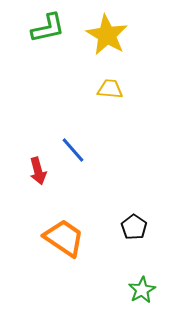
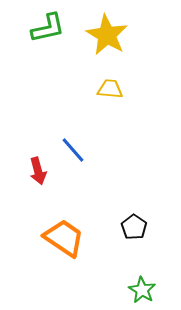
green star: rotated 12 degrees counterclockwise
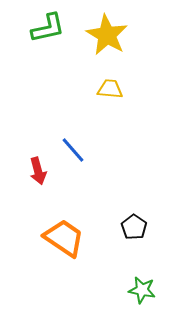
green star: rotated 20 degrees counterclockwise
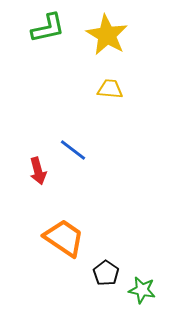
blue line: rotated 12 degrees counterclockwise
black pentagon: moved 28 px left, 46 px down
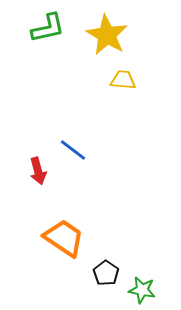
yellow trapezoid: moved 13 px right, 9 px up
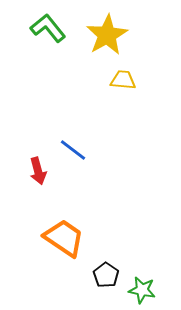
green L-shape: rotated 117 degrees counterclockwise
yellow star: rotated 12 degrees clockwise
black pentagon: moved 2 px down
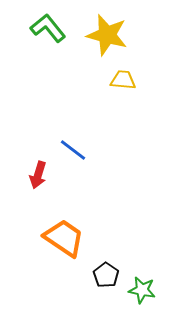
yellow star: rotated 27 degrees counterclockwise
red arrow: moved 4 px down; rotated 32 degrees clockwise
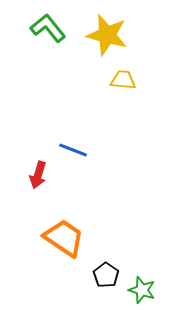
blue line: rotated 16 degrees counterclockwise
green star: rotated 8 degrees clockwise
